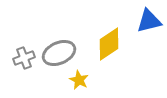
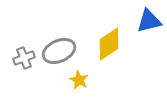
gray ellipse: moved 2 px up
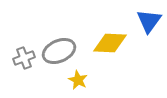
blue triangle: rotated 40 degrees counterclockwise
yellow diamond: moved 1 px right, 1 px up; rotated 36 degrees clockwise
yellow star: moved 1 px left
